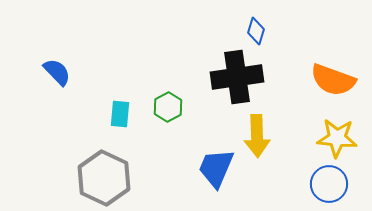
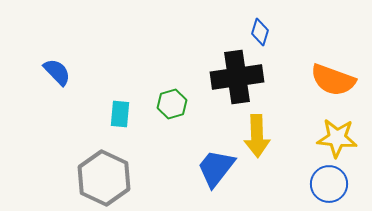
blue diamond: moved 4 px right, 1 px down
green hexagon: moved 4 px right, 3 px up; rotated 12 degrees clockwise
blue trapezoid: rotated 15 degrees clockwise
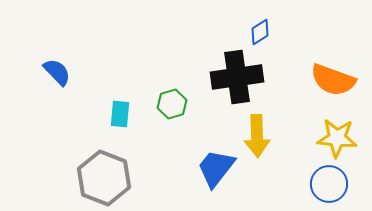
blue diamond: rotated 40 degrees clockwise
gray hexagon: rotated 4 degrees counterclockwise
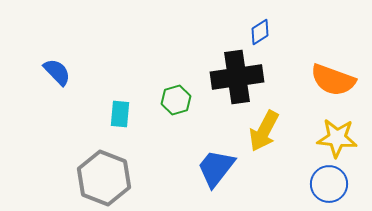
green hexagon: moved 4 px right, 4 px up
yellow arrow: moved 7 px right, 5 px up; rotated 30 degrees clockwise
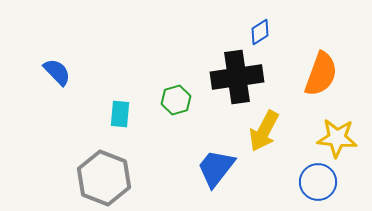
orange semicircle: moved 12 px left, 6 px up; rotated 90 degrees counterclockwise
blue circle: moved 11 px left, 2 px up
